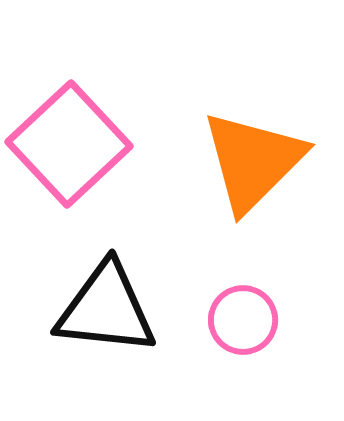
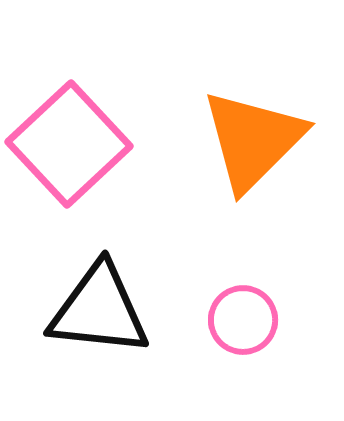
orange triangle: moved 21 px up
black triangle: moved 7 px left, 1 px down
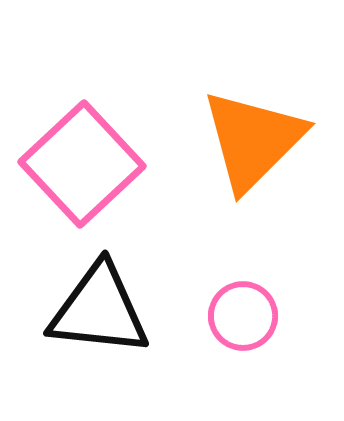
pink square: moved 13 px right, 20 px down
pink circle: moved 4 px up
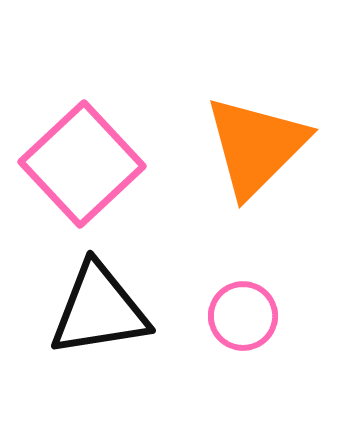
orange triangle: moved 3 px right, 6 px down
black triangle: rotated 15 degrees counterclockwise
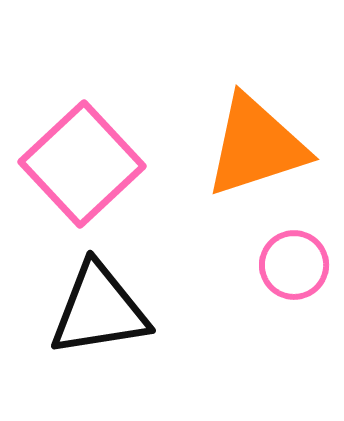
orange triangle: rotated 27 degrees clockwise
pink circle: moved 51 px right, 51 px up
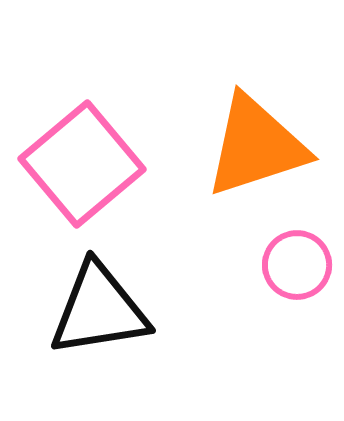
pink square: rotated 3 degrees clockwise
pink circle: moved 3 px right
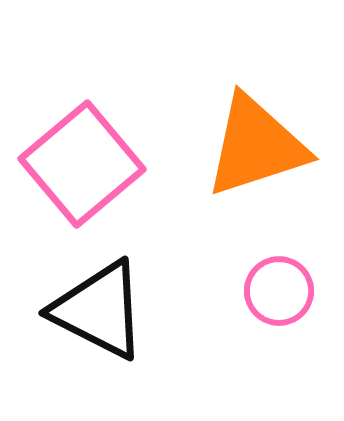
pink circle: moved 18 px left, 26 px down
black triangle: rotated 36 degrees clockwise
